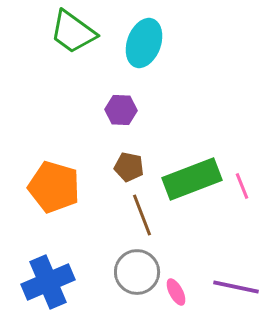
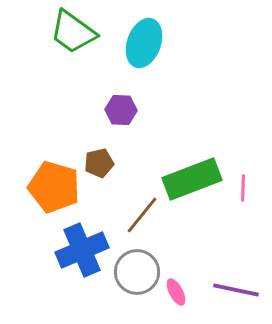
brown pentagon: moved 30 px left, 4 px up; rotated 24 degrees counterclockwise
pink line: moved 1 px right, 2 px down; rotated 24 degrees clockwise
brown line: rotated 60 degrees clockwise
blue cross: moved 34 px right, 32 px up
purple line: moved 3 px down
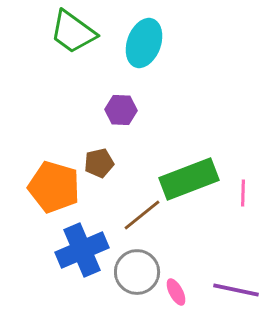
green rectangle: moved 3 px left
pink line: moved 5 px down
brown line: rotated 12 degrees clockwise
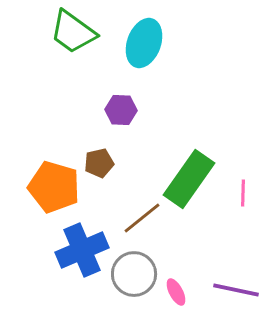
green rectangle: rotated 34 degrees counterclockwise
brown line: moved 3 px down
gray circle: moved 3 px left, 2 px down
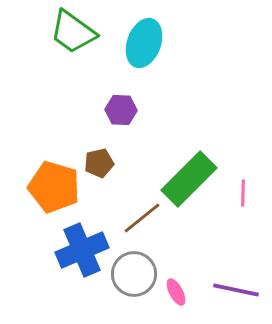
green rectangle: rotated 10 degrees clockwise
